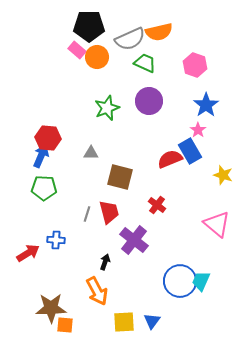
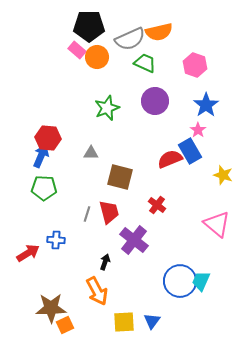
purple circle: moved 6 px right
orange square: rotated 30 degrees counterclockwise
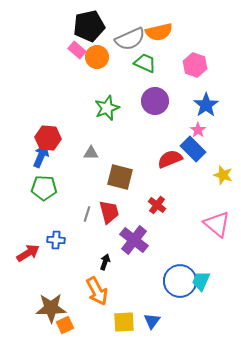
black pentagon: rotated 12 degrees counterclockwise
blue rectangle: moved 3 px right, 2 px up; rotated 15 degrees counterclockwise
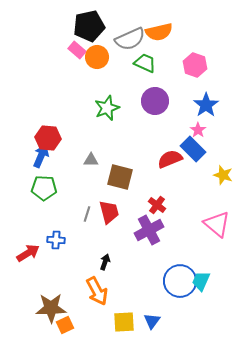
gray triangle: moved 7 px down
purple cross: moved 15 px right, 10 px up; rotated 24 degrees clockwise
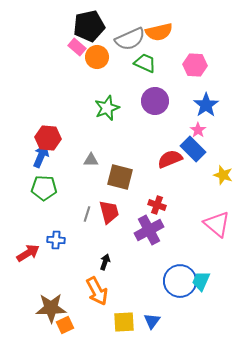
pink rectangle: moved 3 px up
pink hexagon: rotated 15 degrees counterclockwise
red cross: rotated 18 degrees counterclockwise
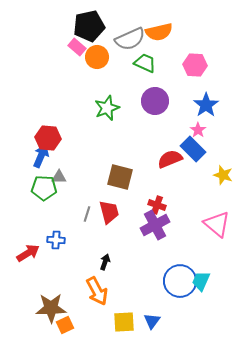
gray triangle: moved 32 px left, 17 px down
purple cross: moved 6 px right, 5 px up
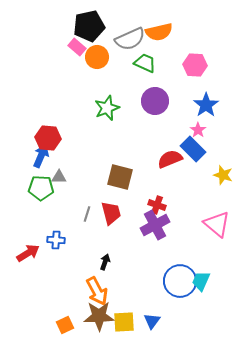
green pentagon: moved 3 px left
red trapezoid: moved 2 px right, 1 px down
brown star: moved 48 px right, 8 px down
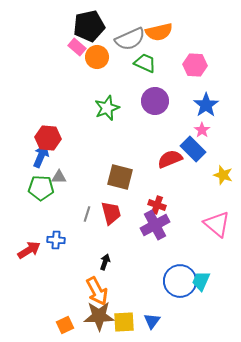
pink star: moved 4 px right
red arrow: moved 1 px right, 3 px up
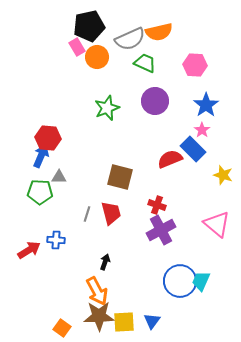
pink rectangle: rotated 18 degrees clockwise
green pentagon: moved 1 px left, 4 px down
purple cross: moved 6 px right, 5 px down
orange square: moved 3 px left, 3 px down; rotated 30 degrees counterclockwise
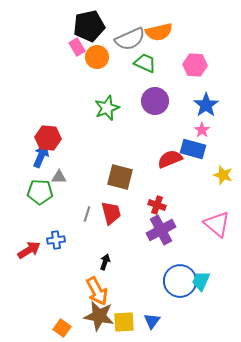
blue rectangle: rotated 30 degrees counterclockwise
blue cross: rotated 12 degrees counterclockwise
brown star: rotated 12 degrees clockwise
